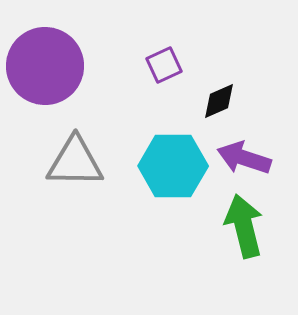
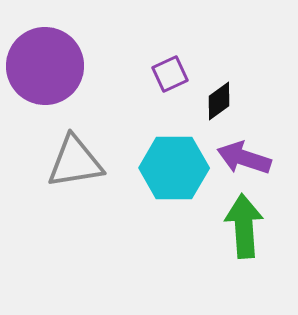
purple square: moved 6 px right, 9 px down
black diamond: rotated 12 degrees counterclockwise
gray triangle: rotated 10 degrees counterclockwise
cyan hexagon: moved 1 px right, 2 px down
green arrow: rotated 10 degrees clockwise
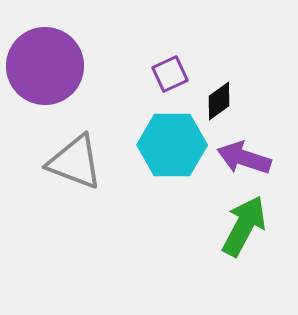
gray triangle: rotated 30 degrees clockwise
cyan hexagon: moved 2 px left, 23 px up
green arrow: rotated 32 degrees clockwise
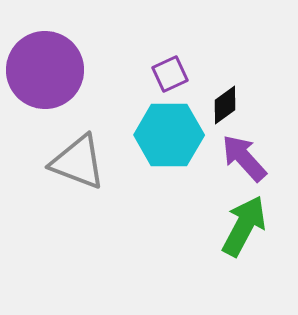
purple circle: moved 4 px down
black diamond: moved 6 px right, 4 px down
cyan hexagon: moved 3 px left, 10 px up
purple arrow: rotated 30 degrees clockwise
gray triangle: moved 3 px right
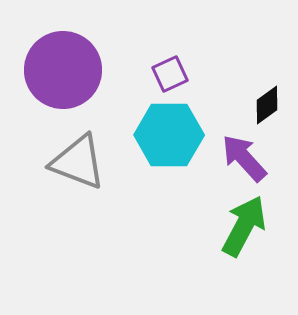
purple circle: moved 18 px right
black diamond: moved 42 px right
